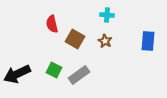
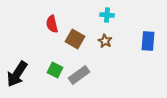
green square: moved 1 px right
black arrow: rotated 32 degrees counterclockwise
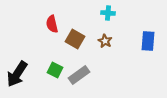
cyan cross: moved 1 px right, 2 px up
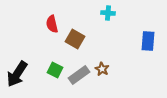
brown star: moved 3 px left, 28 px down
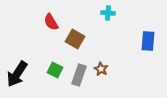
red semicircle: moved 1 px left, 2 px up; rotated 18 degrees counterclockwise
brown star: moved 1 px left
gray rectangle: rotated 35 degrees counterclockwise
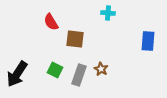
brown square: rotated 24 degrees counterclockwise
